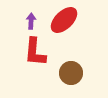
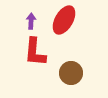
red ellipse: rotated 16 degrees counterclockwise
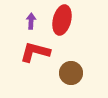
red ellipse: moved 2 px left; rotated 16 degrees counterclockwise
red L-shape: rotated 100 degrees clockwise
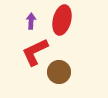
red L-shape: rotated 40 degrees counterclockwise
brown circle: moved 12 px left, 1 px up
